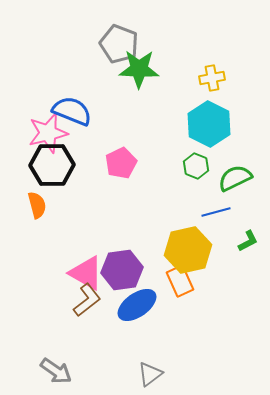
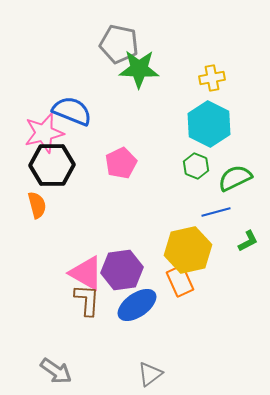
gray pentagon: rotated 9 degrees counterclockwise
pink star: moved 4 px left
brown L-shape: rotated 48 degrees counterclockwise
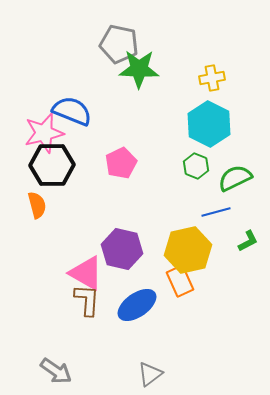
purple hexagon: moved 21 px up; rotated 21 degrees clockwise
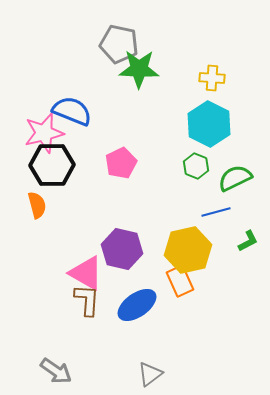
yellow cross: rotated 15 degrees clockwise
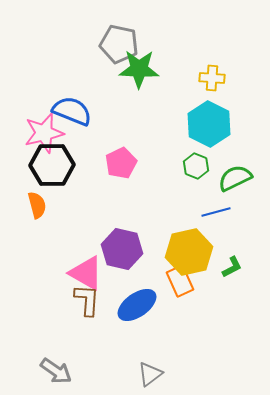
green L-shape: moved 16 px left, 26 px down
yellow hexagon: moved 1 px right, 2 px down
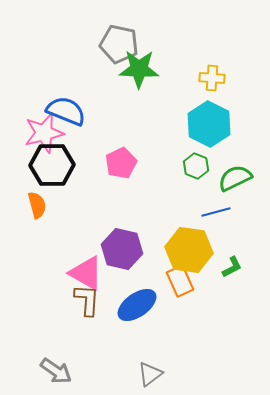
blue semicircle: moved 6 px left
yellow hexagon: moved 2 px up; rotated 21 degrees clockwise
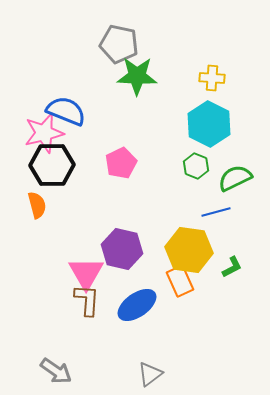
green star: moved 2 px left, 7 px down
pink triangle: rotated 30 degrees clockwise
